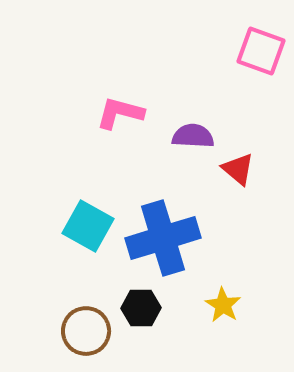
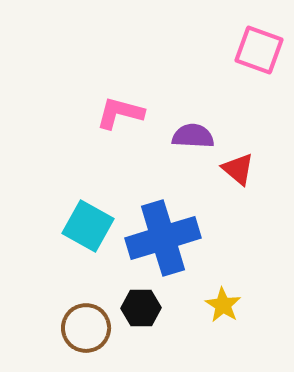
pink square: moved 2 px left, 1 px up
brown circle: moved 3 px up
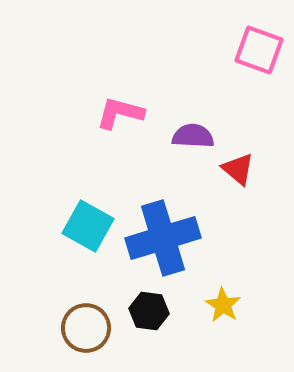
black hexagon: moved 8 px right, 3 px down; rotated 9 degrees clockwise
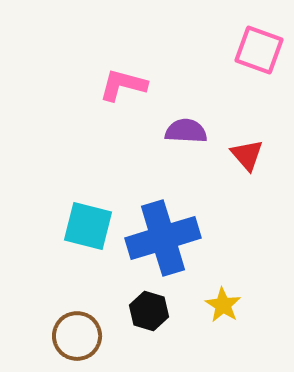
pink L-shape: moved 3 px right, 28 px up
purple semicircle: moved 7 px left, 5 px up
red triangle: moved 9 px right, 14 px up; rotated 9 degrees clockwise
cyan square: rotated 15 degrees counterclockwise
black hexagon: rotated 9 degrees clockwise
brown circle: moved 9 px left, 8 px down
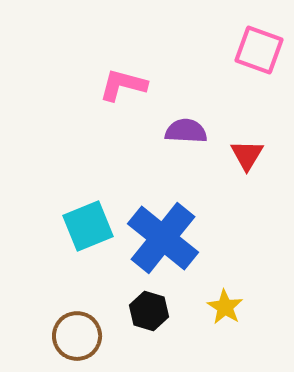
red triangle: rotated 12 degrees clockwise
cyan square: rotated 36 degrees counterclockwise
blue cross: rotated 34 degrees counterclockwise
yellow star: moved 2 px right, 2 px down
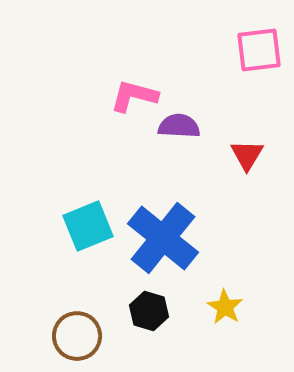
pink square: rotated 27 degrees counterclockwise
pink L-shape: moved 11 px right, 11 px down
purple semicircle: moved 7 px left, 5 px up
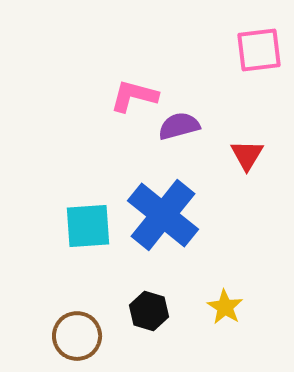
purple semicircle: rotated 18 degrees counterclockwise
cyan square: rotated 18 degrees clockwise
blue cross: moved 23 px up
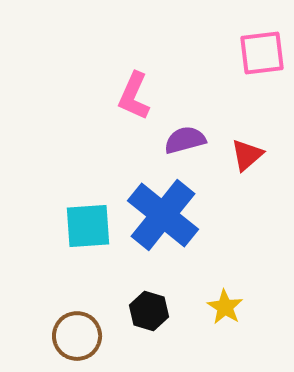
pink square: moved 3 px right, 3 px down
pink L-shape: rotated 81 degrees counterclockwise
purple semicircle: moved 6 px right, 14 px down
red triangle: rotated 18 degrees clockwise
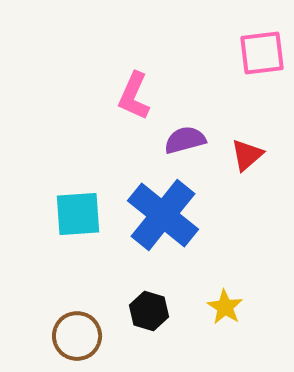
cyan square: moved 10 px left, 12 px up
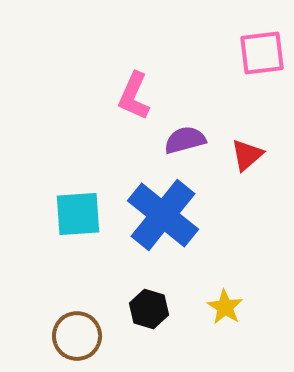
black hexagon: moved 2 px up
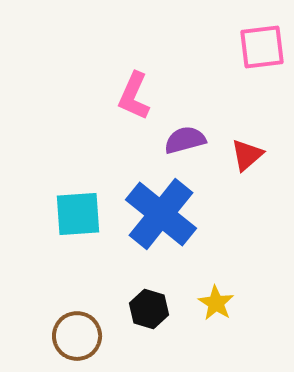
pink square: moved 6 px up
blue cross: moved 2 px left, 1 px up
yellow star: moved 9 px left, 4 px up
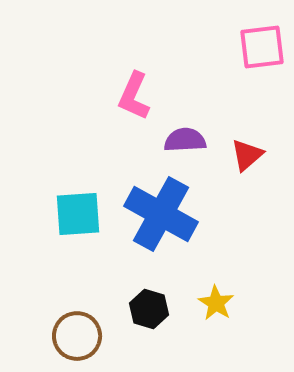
purple semicircle: rotated 12 degrees clockwise
blue cross: rotated 10 degrees counterclockwise
